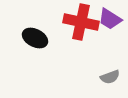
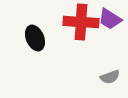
red cross: rotated 8 degrees counterclockwise
black ellipse: rotated 40 degrees clockwise
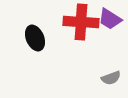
gray semicircle: moved 1 px right, 1 px down
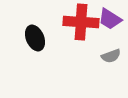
gray semicircle: moved 22 px up
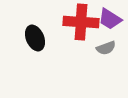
gray semicircle: moved 5 px left, 8 px up
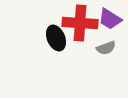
red cross: moved 1 px left, 1 px down
black ellipse: moved 21 px right
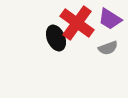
red cross: moved 3 px left; rotated 32 degrees clockwise
gray semicircle: moved 2 px right
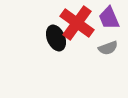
purple trapezoid: moved 1 px left, 1 px up; rotated 35 degrees clockwise
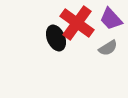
purple trapezoid: moved 2 px right, 1 px down; rotated 20 degrees counterclockwise
gray semicircle: rotated 12 degrees counterclockwise
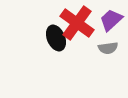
purple trapezoid: moved 1 px down; rotated 90 degrees clockwise
gray semicircle: rotated 24 degrees clockwise
